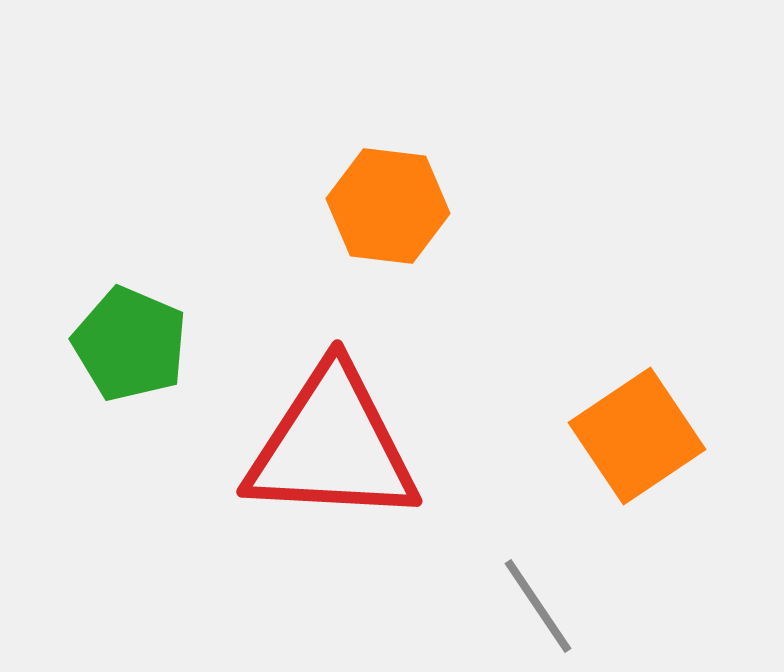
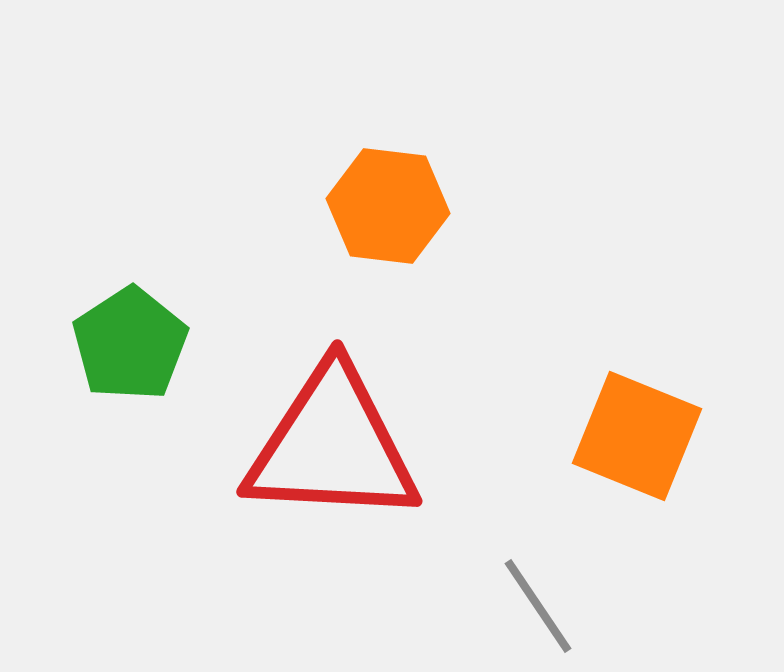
green pentagon: rotated 16 degrees clockwise
orange square: rotated 34 degrees counterclockwise
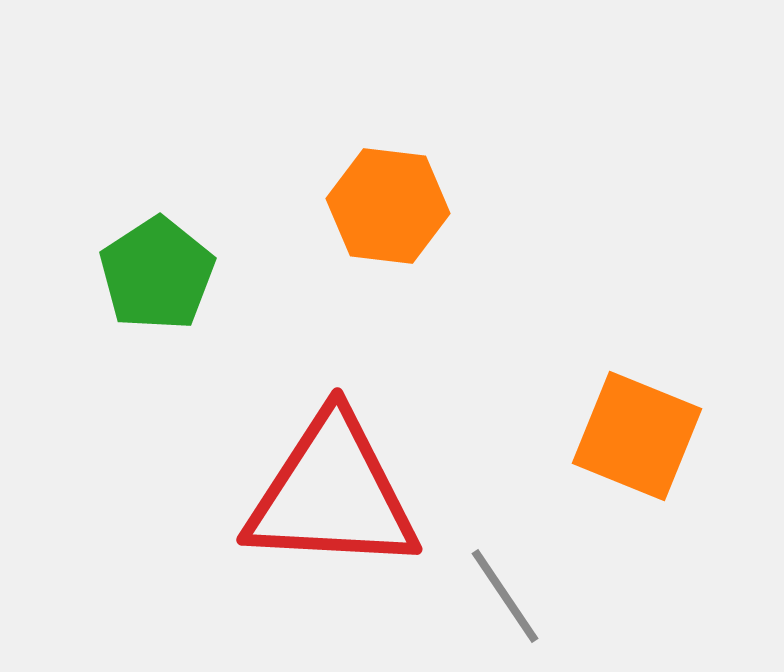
green pentagon: moved 27 px right, 70 px up
red triangle: moved 48 px down
gray line: moved 33 px left, 10 px up
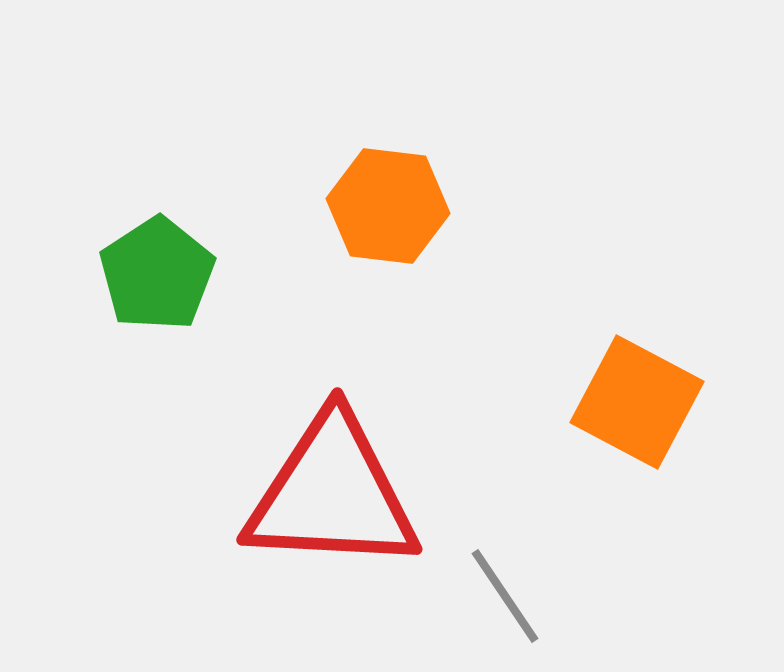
orange square: moved 34 px up; rotated 6 degrees clockwise
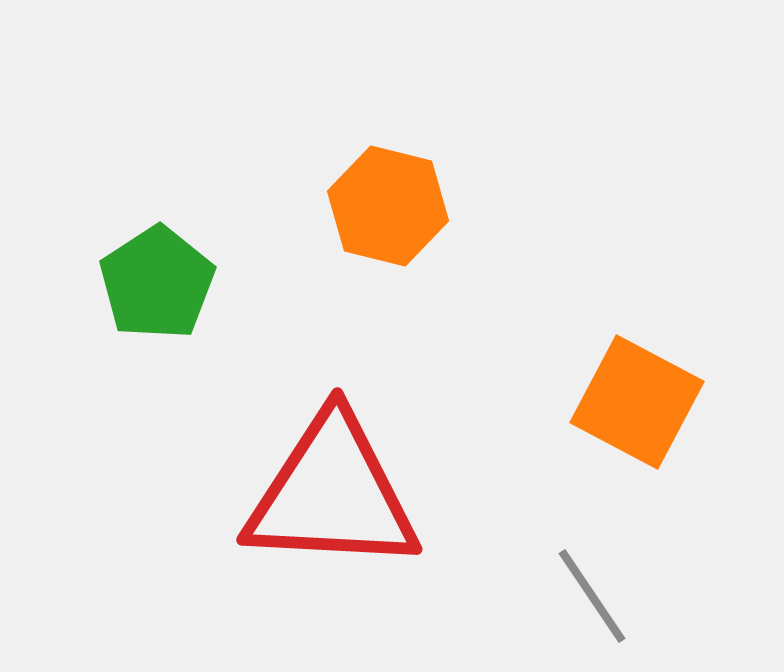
orange hexagon: rotated 7 degrees clockwise
green pentagon: moved 9 px down
gray line: moved 87 px right
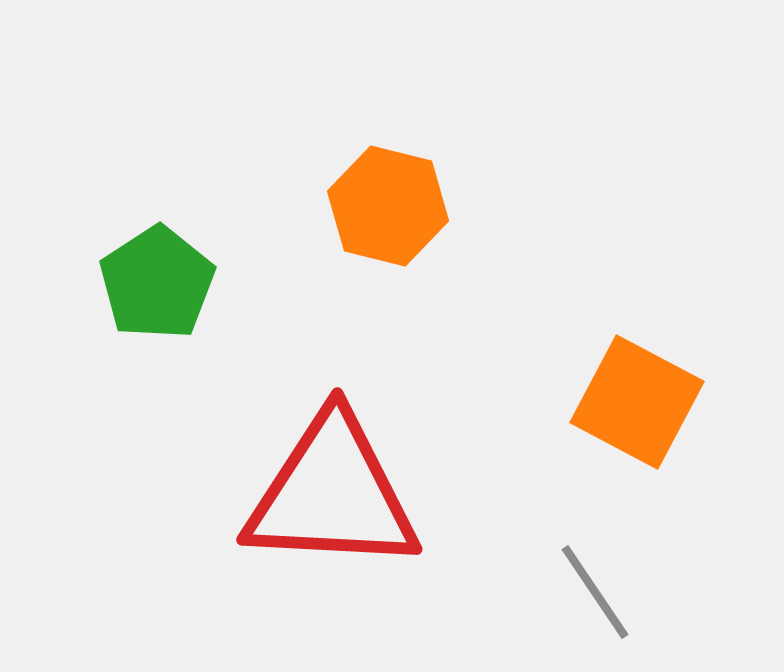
gray line: moved 3 px right, 4 px up
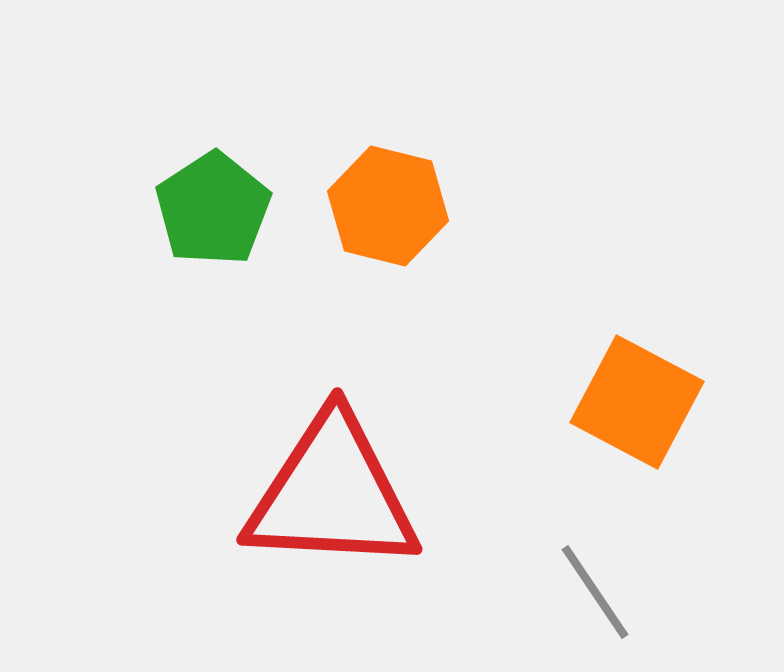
green pentagon: moved 56 px right, 74 px up
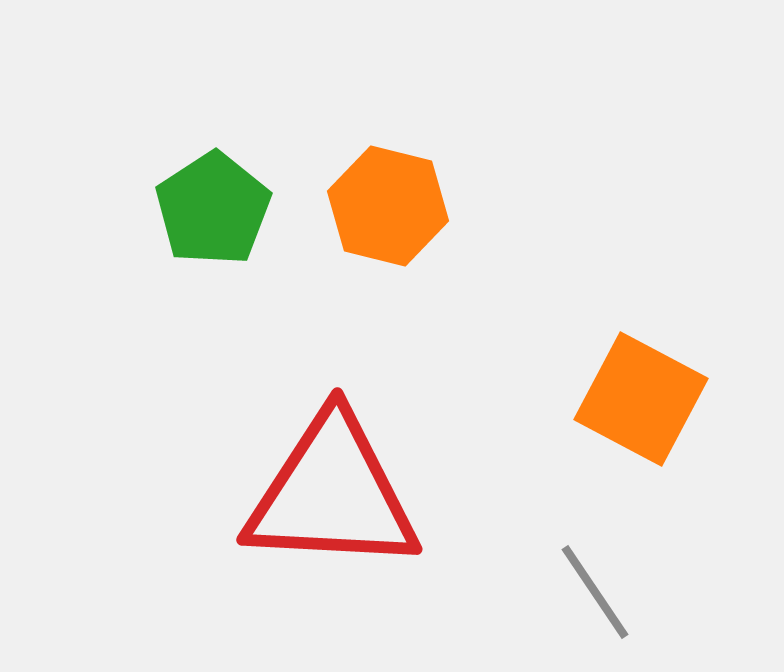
orange square: moved 4 px right, 3 px up
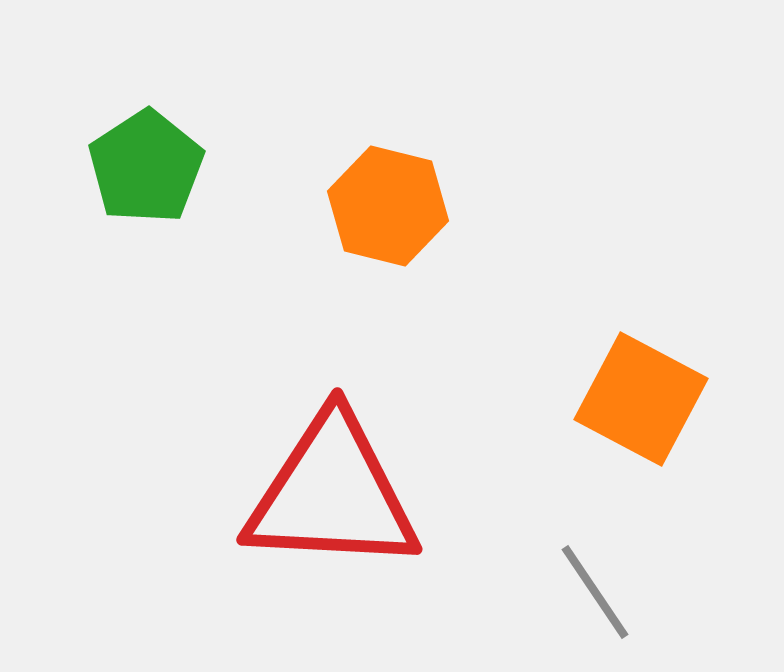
green pentagon: moved 67 px left, 42 px up
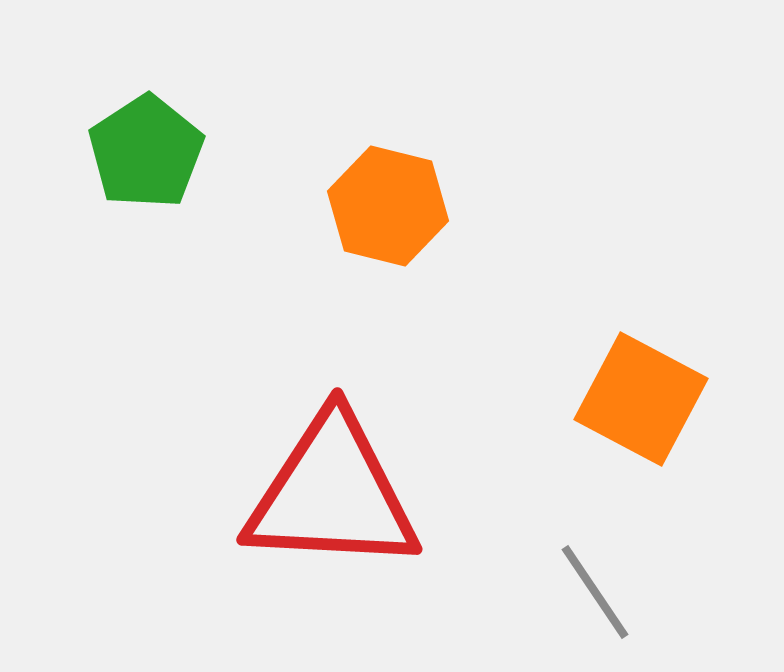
green pentagon: moved 15 px up
